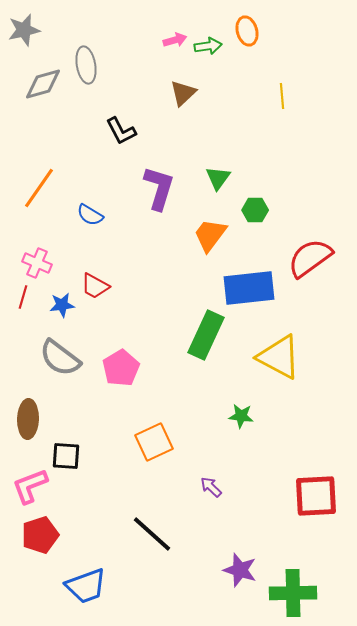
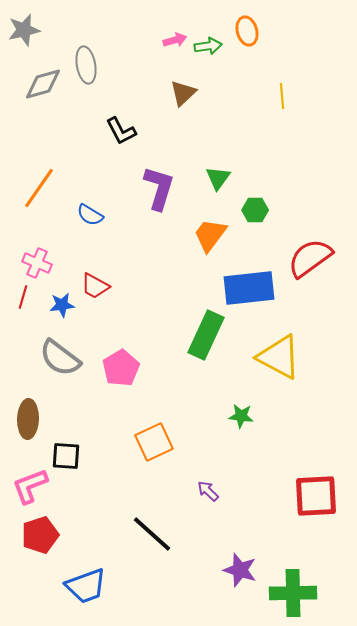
purple arrow: moved 3 px left, 4 px down
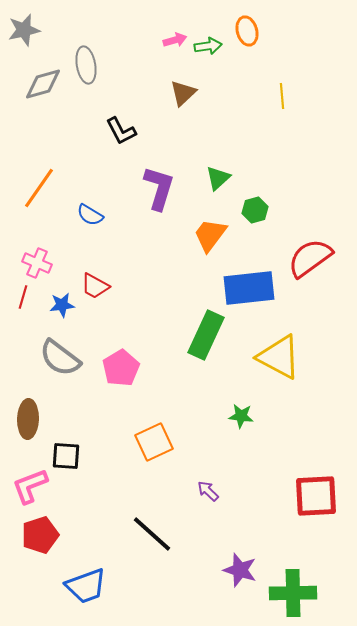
green triangle: rotated 12 degrees clockwise
green hexagon: rotated 15 degrees counterclockwise
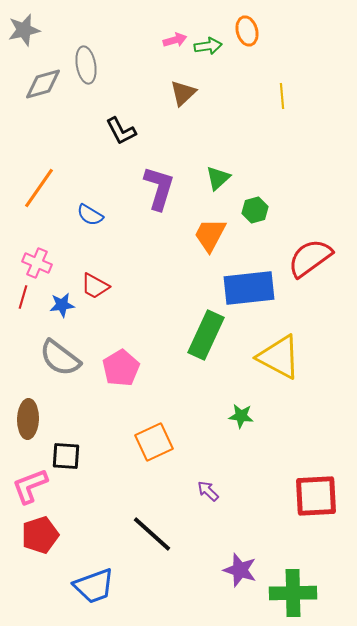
orange trapezoid: rotated 9 degrees counterclockwise
blue trapezoid: moved 8 px right
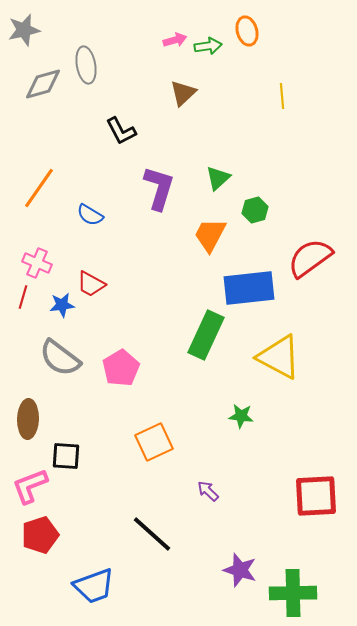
red trapezoid: moved 4 px left, 2 px up
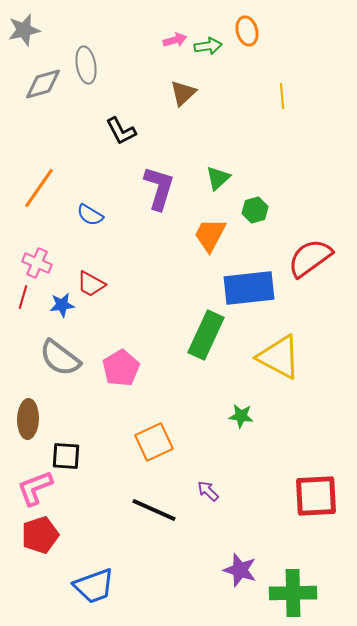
pink L-shape: moved 5 px right, 2 px down
black line: moved 2 px right, 24 px up; rotated 18 degrees counterclockwise
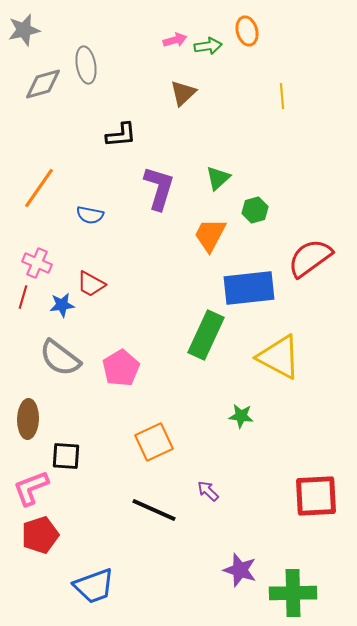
black L-shape: moved 4 px down; rotated 68 degrees counterclockwise
blue semicircle: rotated 20 degrees counterclockwise
pink L-shape: moved 4 px left
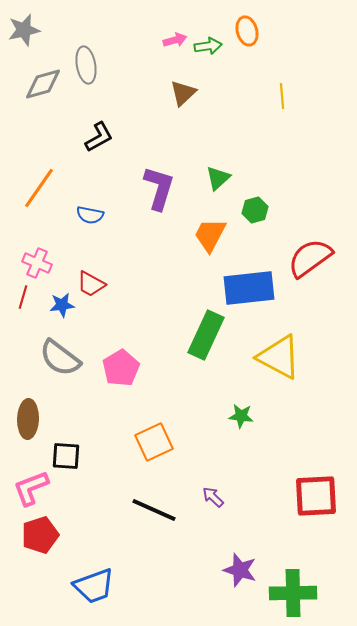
black L-shape: moved 22 px left, 2 px down; rotated 24 degrees counterclockwise
purple arrow: moved 5 px right, 6 px down
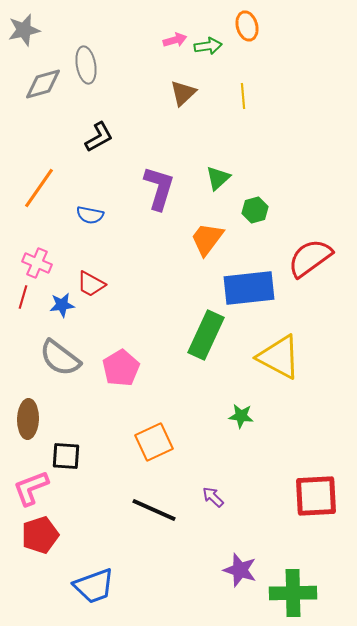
orange ellipse: moved 5 px up
yellow line: moved 39 px left
orange trapezoid: moved 3 px left, 4 px down; rotated 9 degrees clockwise
